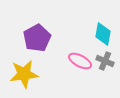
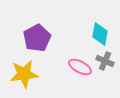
cyan diamond: moved 3 px left
pink ellipse: moved 6 px down
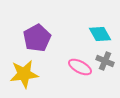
cyan diamond: rotated 40 degrees counterclockwise
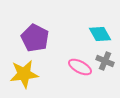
purple pentagon: moved 2 px left; rotated 16 degrees counterclockwise
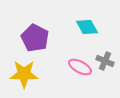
cyan diamond: moved 13 px left, 7 px up
yellow star: rotated 8 degrees clockwise
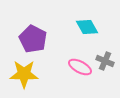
purple pentagon: moved 2 px left, 1 px down
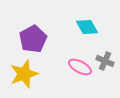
purple pentagon: rotated 16 degrees clockwise
yellow star: rotated 20 degrees counterclockwise
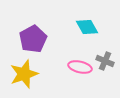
pink ellipse: rotated 15 degrees counterclockwise
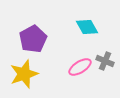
pink ellipse: rotated 45 degrees counterclockwise
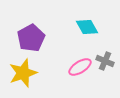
purple pentagon: moved 2 px left, 1 px up
yellow star: moved 1 px left, 1 px up
